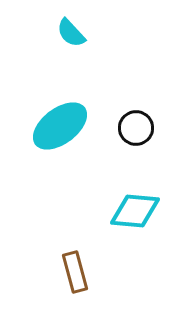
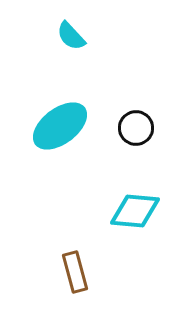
cyan semicircle: moved 3 px down
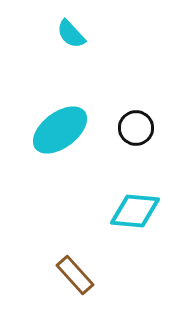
cyan semicircle: moved 2 px up
cyan ellipse: moved 4 px down
brown rectangle: moved 3 px down; rotated 27 degrees counterclockwise
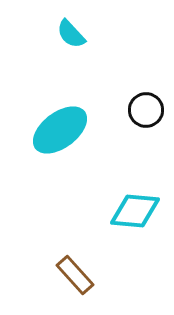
black circle: moved 10 px right, 18 px up
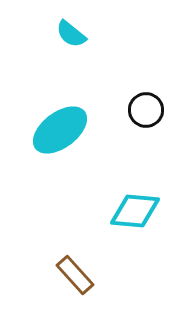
cyan semicircle: rotated 8 degrees counterclockwise
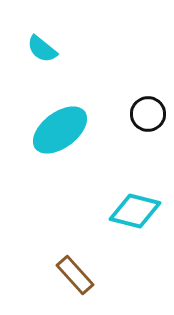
cyan semicircle: moved 29 px left, 15 px down
black circle: moved 2 px right, 4 px down
cyan diamond: rotated 9 degrees clockwise
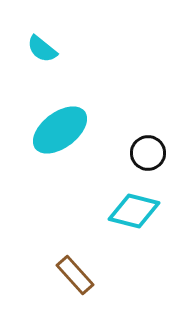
black circle: moved 39 px down
cyan diamond: moved 1 px left
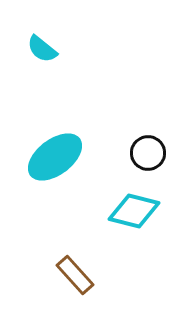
cyan ellipse: moved 5 px left, 27 px down
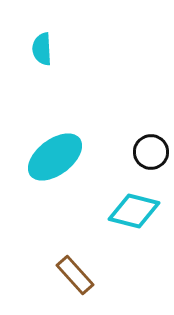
cyan semicircle: rotated 48 degrees clockwise
black circle: moved 3 px right, 1 px up
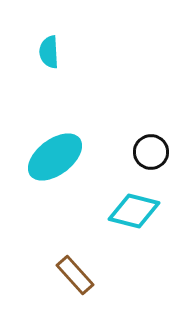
cyan semicircle: moved 7 px right, 3 px down
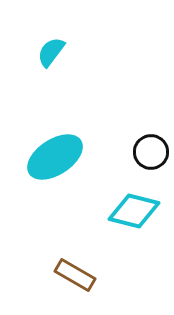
cyan semicircle: moved 2 px right; rotated 40 degrees clockwise
cyan ellipse: rotated 4 degrees clockwise
brown rectangle: rotated 18 degrees counterclockwise
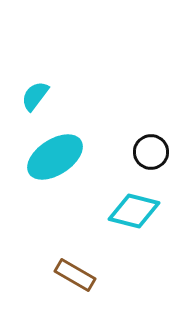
cyan semicircle: moved 16 px left, 44 px down
